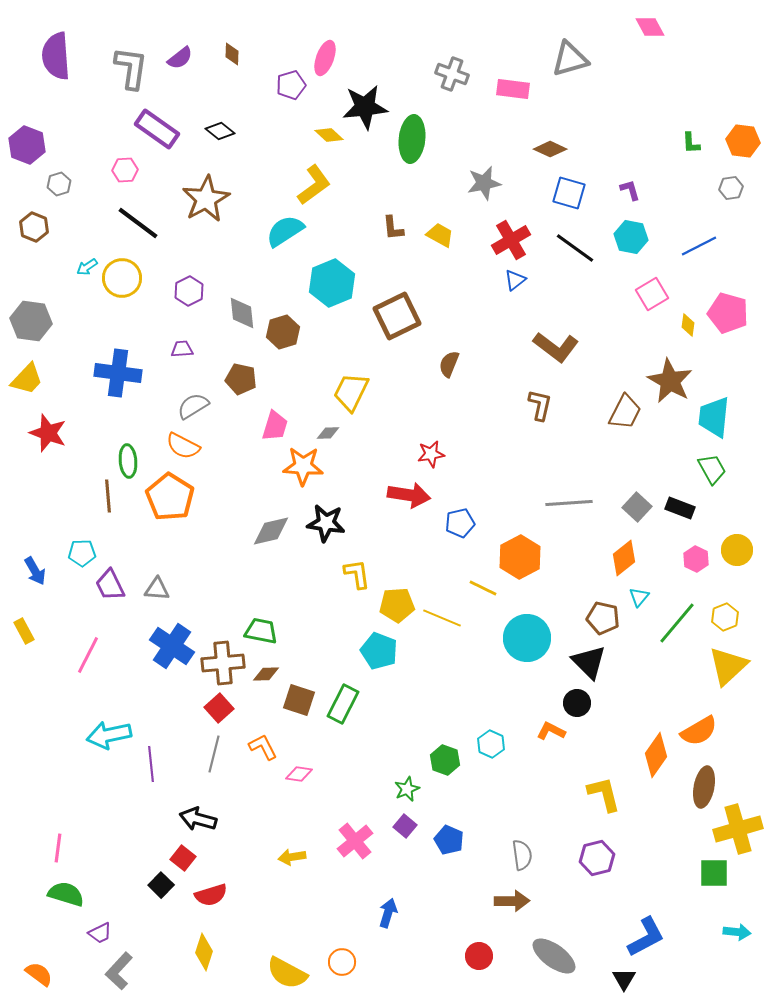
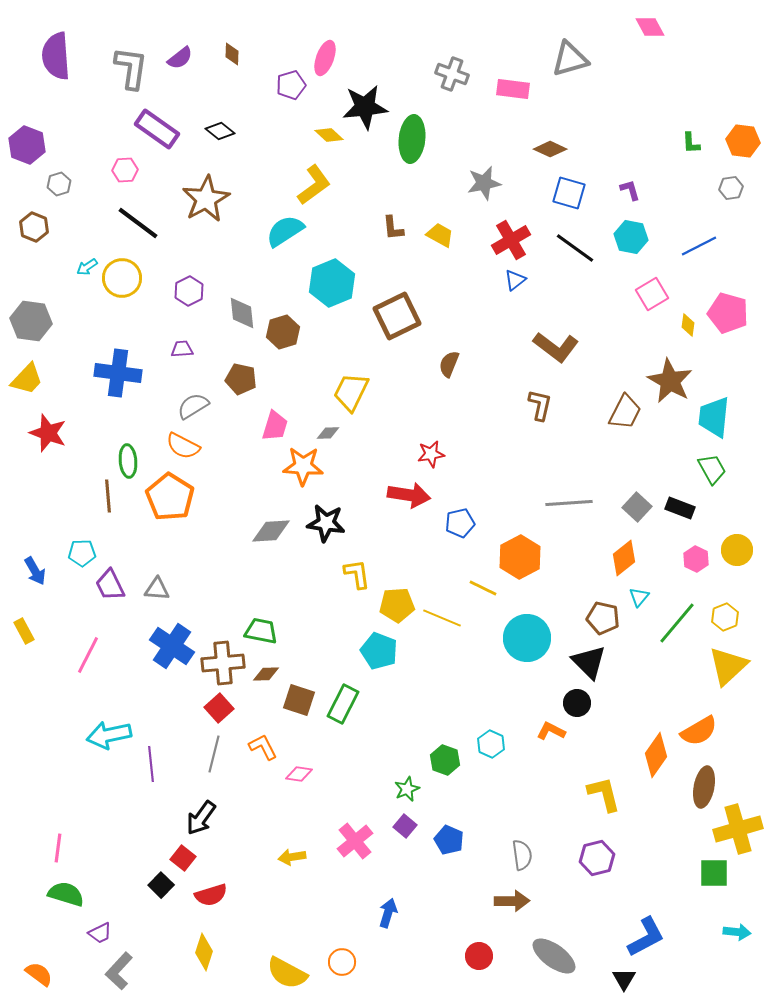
gray diamond at (271, 531): rotated 9 degrees clockwise
black arrow at (198, 819): moved 3 px right, 1 px up; rotated 69 degrees counterclockwise
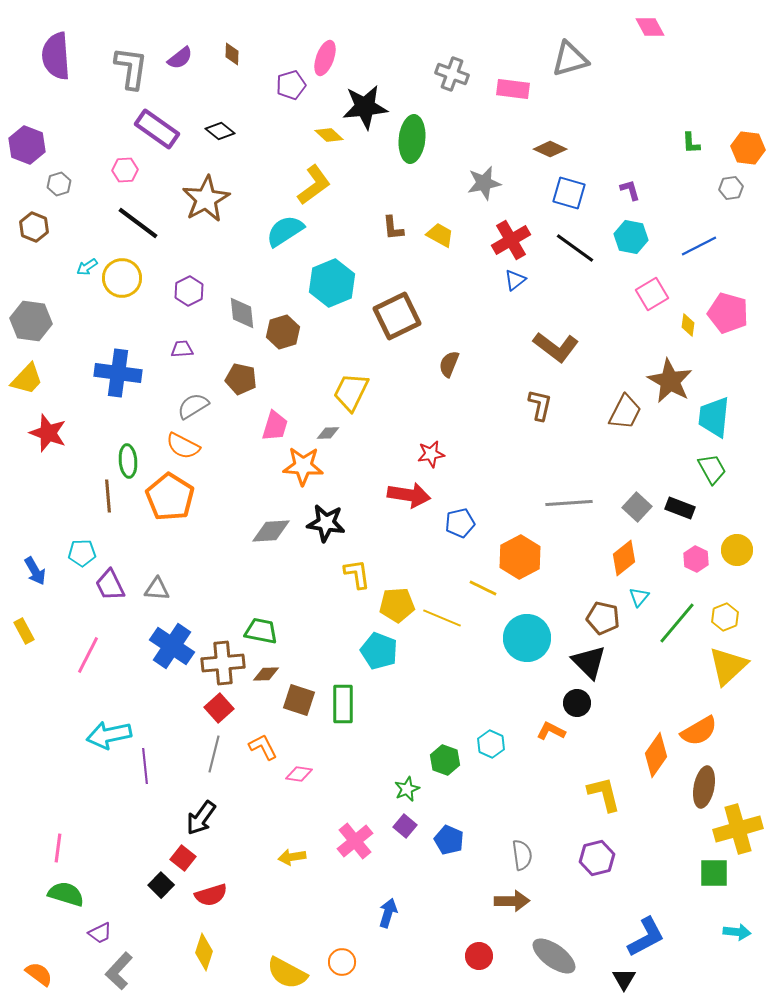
orange hexagon at (743, 141): moved 5 px right, 7 px down
green rectangle at (343, 704): rotated 27 degrees counterclockwise
purple line at (151, 764): moved 6 px left, 2 px down
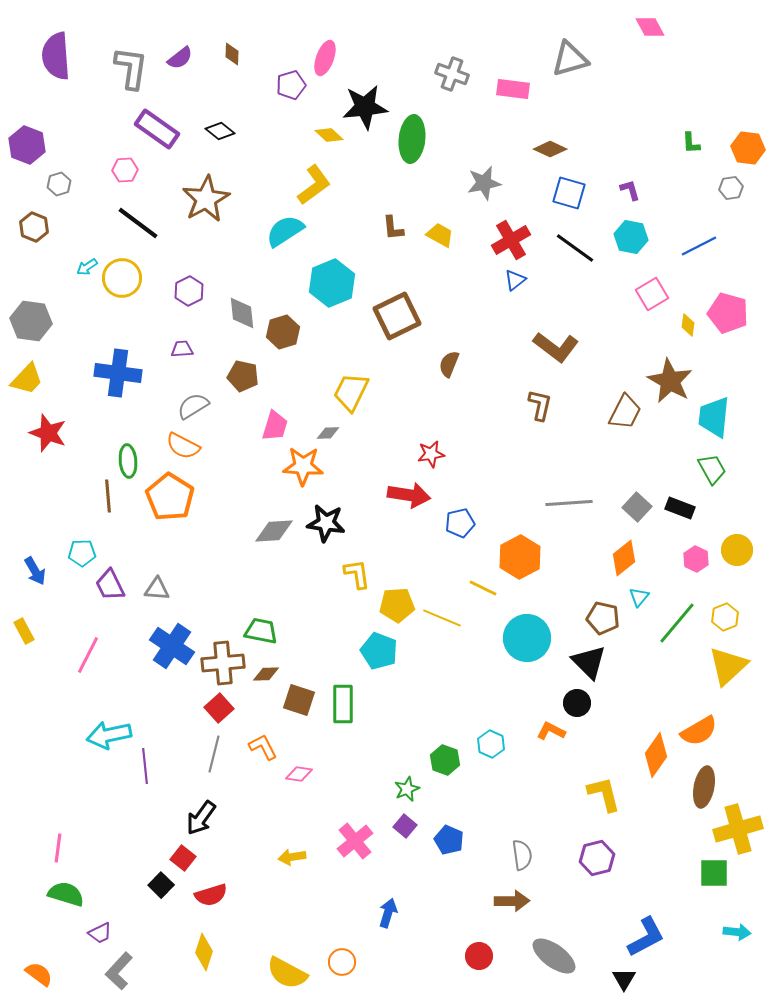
brown pentagon at (241, 379): moved 2 px right, 3 px up
gray diamond at (271, 531): moved 3 px right
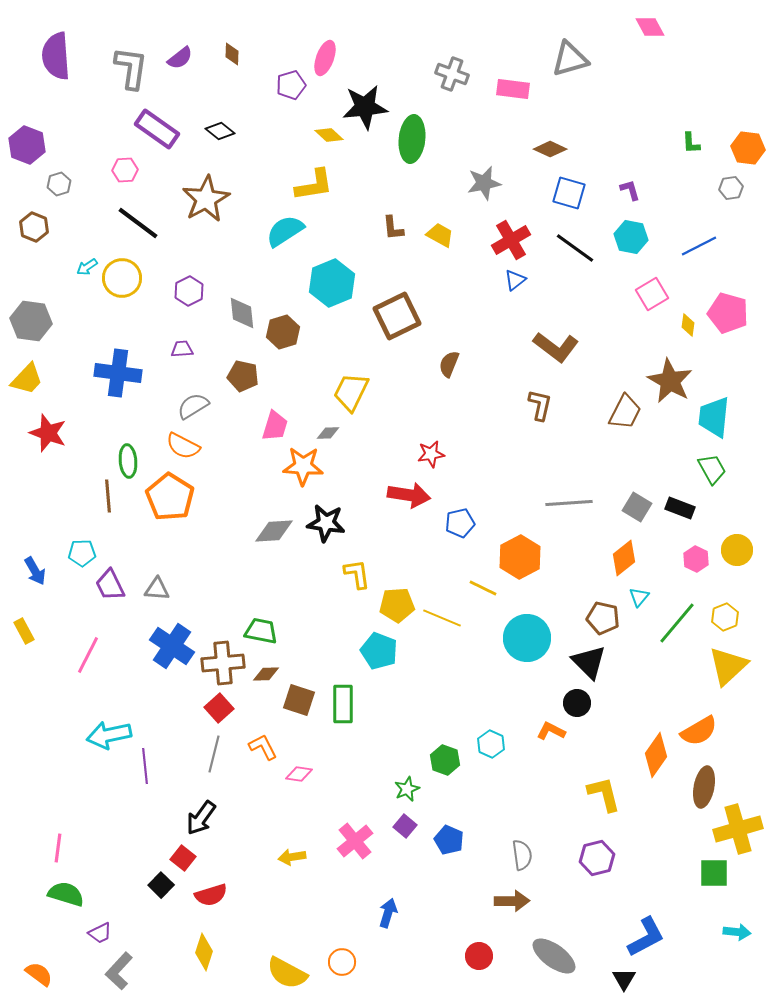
yellow L-shape at (314, 185): rotated 27 degrees clockwise
gray square at (637, 507): rotated 12 degrees counterclockwise
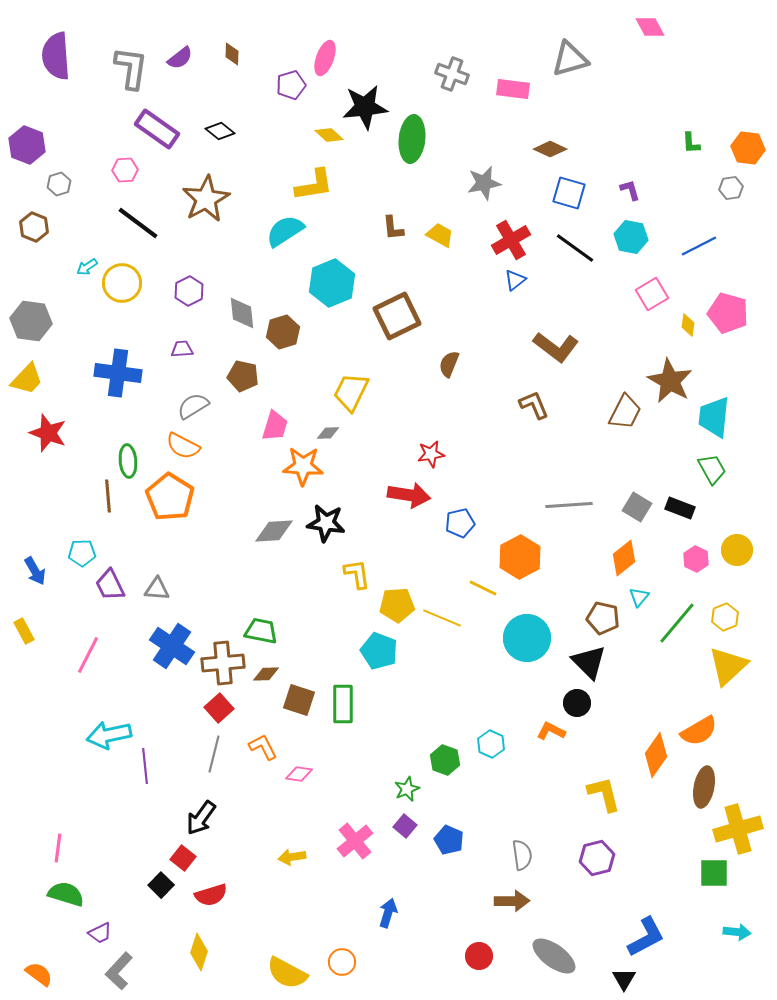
yellow circle at (122, 278): moved 5 px down
brown L-shape at (540, 405): moved 6 px left; rotated 36 degrees counterclockwise
gray line at (569, 503): moved 2 px down
yellow diamond at (204, 952): moved 5 px left
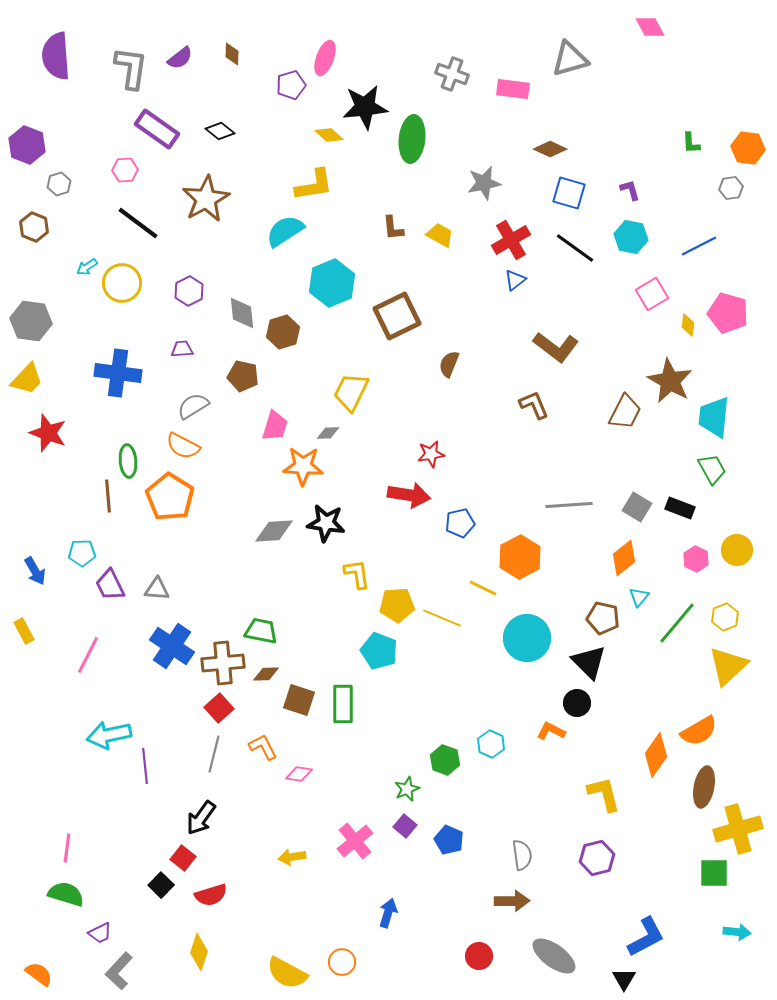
pink line at (58, 848): moved 9 px right
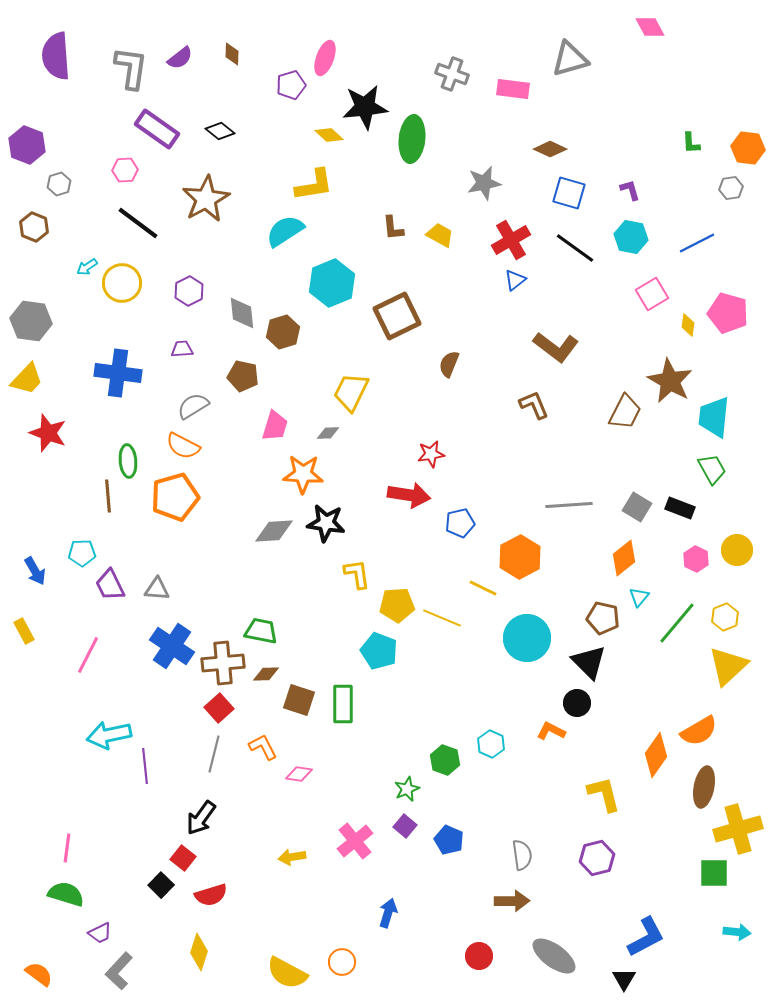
blue line at (699, 246): moved 2 px left, 3 px up
orange star at (303, 466): moved 8 px down
orange pentagon at (170, 497): moved 5 px right; rotated 24 degrees clockwise
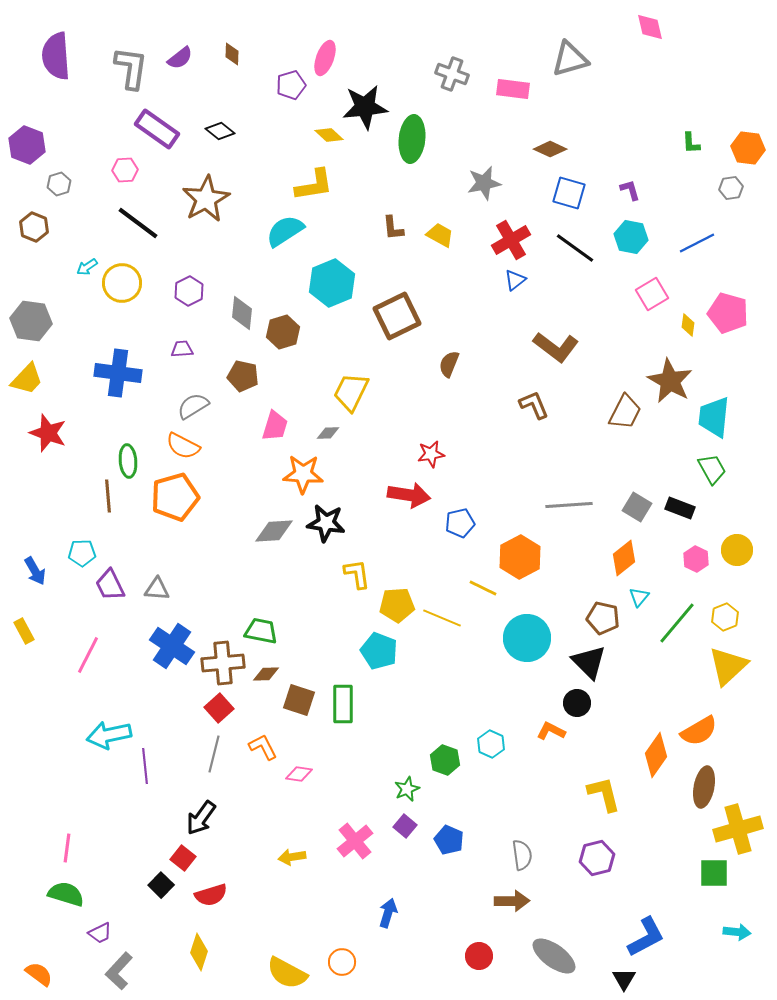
pink diamond at (650, 27): rotated 16 degrees clockwise
gray diamond at (242, 313): rotated 12 degrees clockwise
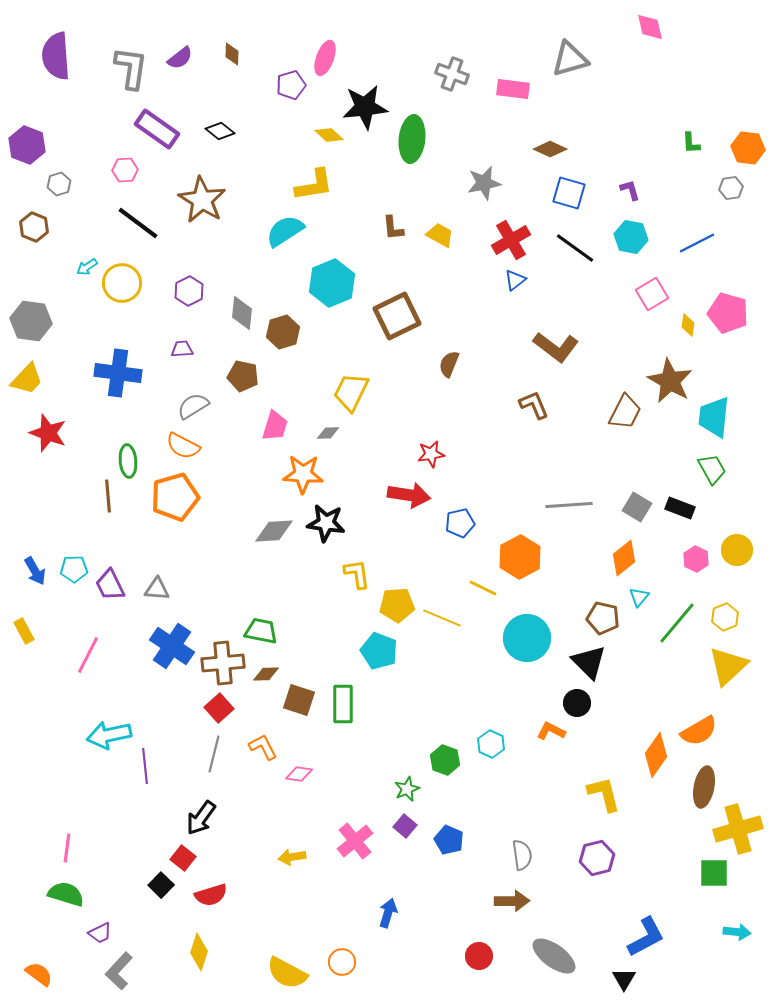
brown star at (206, 199): moved 4 px left, 1 px down; rotated 12 degrees counterclockwise
cyan pentagon at (82, 553): moved 8 px left, 16 px down
